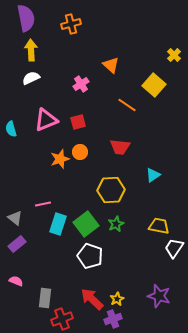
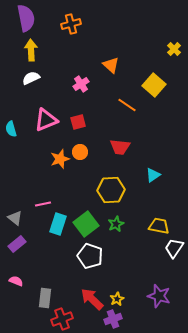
yellow cross: moved 6 px up
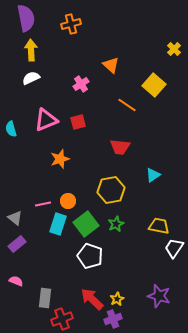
orange circle: moved 12 px left, 49 px down
yellow hexagon: rotated 8 degrees counterclockwise
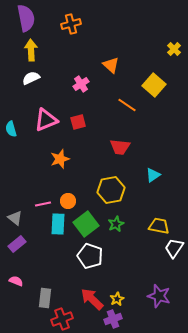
cyan rectangle: rotated 15 degrees counterclockwise
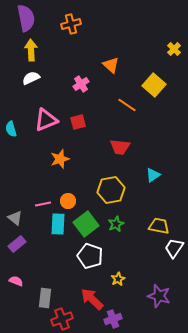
yellow star: moved 1 px right, 20 px up
